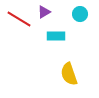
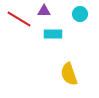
purple triangle: moved 1 px up; rotated 32 degrees clockwise
cyan rectangle: moved 3 px left, 2 px up
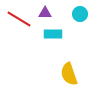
purple triangle: moved 1 px right, 2 px down
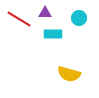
cyan circle: moved 1 px left, 4 px down
yellow semicircle: rotated 55 degrees counterclockwise
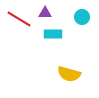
cyan circle: moved 3 px right, 1 px up
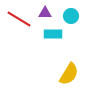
cyan circle: moved 11 px left, 1 px up
yellow semicircle: rotated 75 degrees counterclockwise
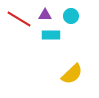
purple triangle: moved 2 px down
cyan rectangle: moved 2 px left, 1 px down
yellow semicircle: moved 3 px right; rotated 15 degrees clockwise
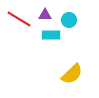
cyan circle: moved 2 px left, 4 px down
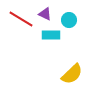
purple triangle: moved 1 px up; rotated 24 degrees clockwise
red line: moved 2 px right
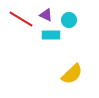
purple triangle: moved 1 px right, 1 px down
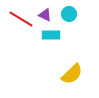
purple triangle: moved 1 px left
cyan circle: moved 6 px up
